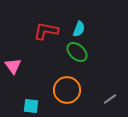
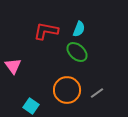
gray line: moved 13 px left, 6 px up
cyan square: rotated 28 degrees clockwise
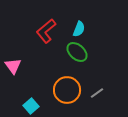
red L-shape: rotated 50 degrees counterclockwise
cyan square: rotated 14 degrees clockwise
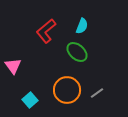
cyan semicircle: moved 3 px right, 3 px up
cyan square: moved 1 px left, 6 px up
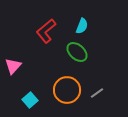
pink triangle: rotated 18 degrees clockwise
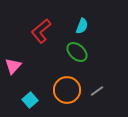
red L-shape: moved 5 px left
gray line: moved 2 px up
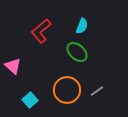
pink triangle: rotated 30 degrees counterclockwise
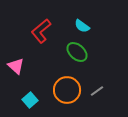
cyan semicircle: rotated 105 degrees clockwise
pink triangle: moved 3 px right
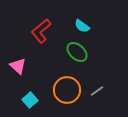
pink triangle: moved 2 px right
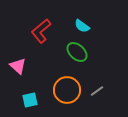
cyan square: rotated 28 degrees clockwise
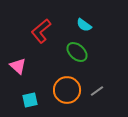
cyan semicircle: moved 2 px right, 1 px up
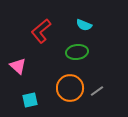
cyan semicircle: rotated 14 degrees counterclockwise
green ellipse: rotated 50 degrees counterclockwise
orange circle: moved 3 px right, 2 px up
